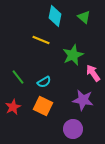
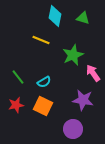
green triangle: moved 1 px left, 1 px down; rotated 24 degrees counterclockwise
red star: moved 3 px right, 2 px up; rotated 14 degrees clockwise
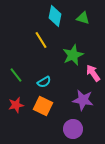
yellow line: rotated 36 degrees clockwise
green line: moved 2 px left, 2 px up
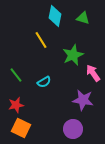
orange square: moved 22 px left, 22 px down
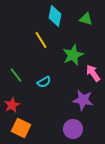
green triangle: moved 3 px right, 1 px down
red star: moved 4 px left; rotated 14 degrees counterclockwise
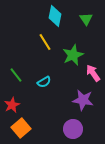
green triangle: rotated 40 degrees clockwise
yellow line: moved 4 px right, 2 px down
orange square: rotated 24 degrees clockwise
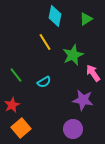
green triangle: rotated 32 degrees clockwise
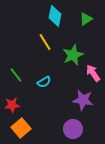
red star: rotated 21 degrees clockwise
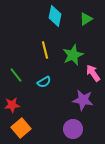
yellow line: moved 8 px down; rotated 18 degrees clockwise
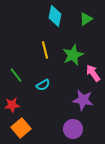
cyan semicircle: moved 1 px left, 3 px down
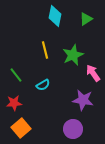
red star: moved 2 px right, 2 px up
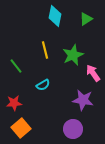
green line: moved 9 px up
